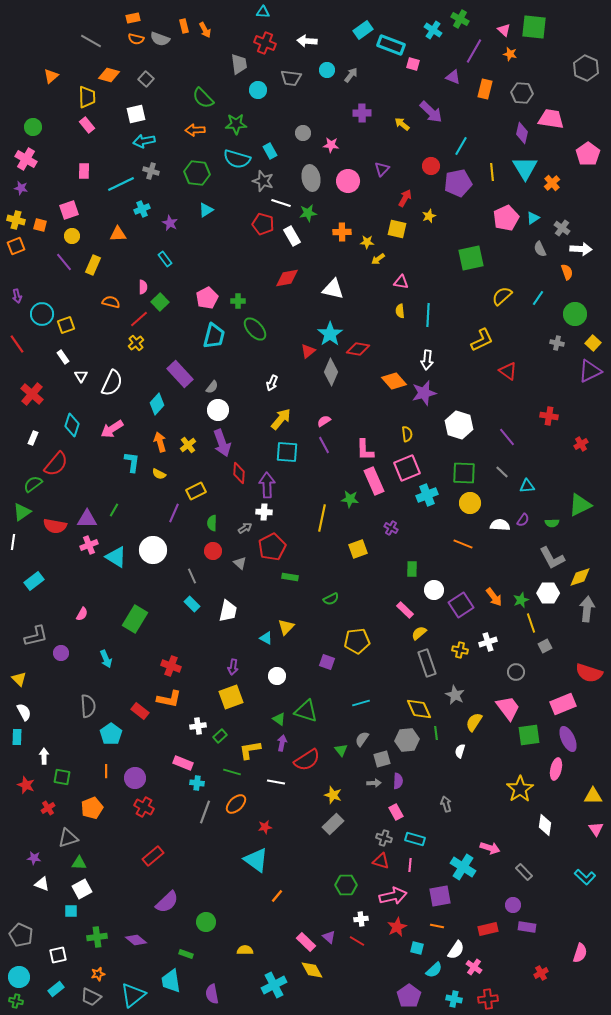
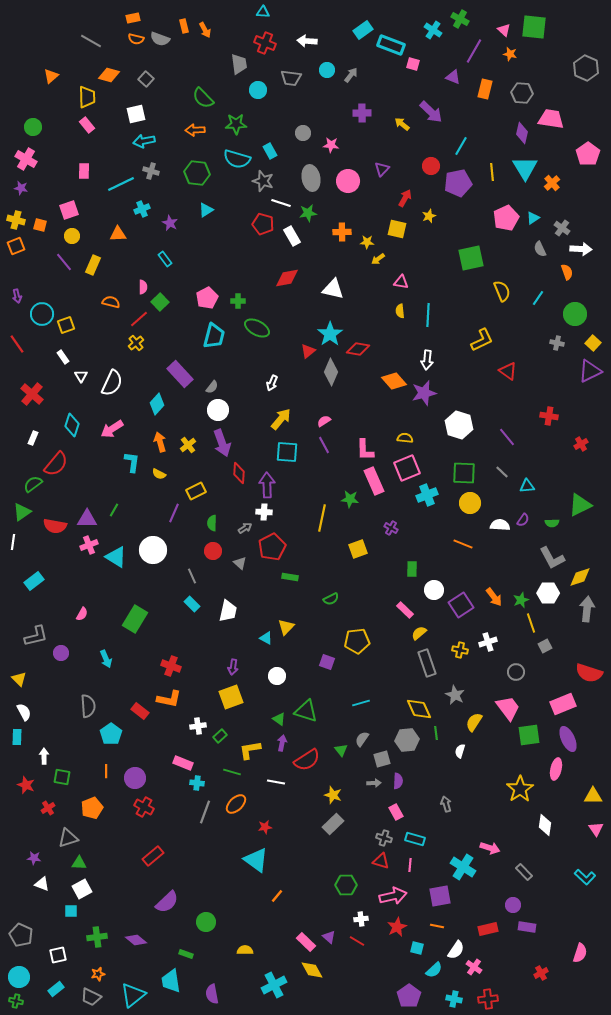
yellow semicircle at (502, 296): moved 5 px up; rotated 110 degrees clockwise
green ellipse at (255, 329): moved 2 px right, 1 px up; rotated 20 degrees counterclockwise
yellow semicircle at (407, 434): moved 2 px left, 4 px down; rotated 77 degrees counterclockwise
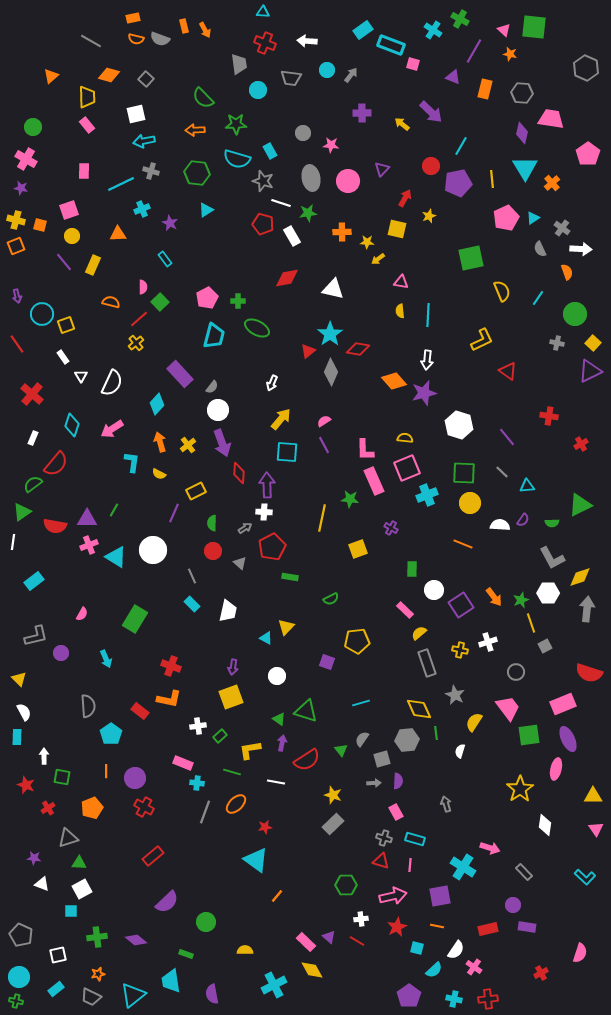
yellow line at (492, 172): moved 7 px down
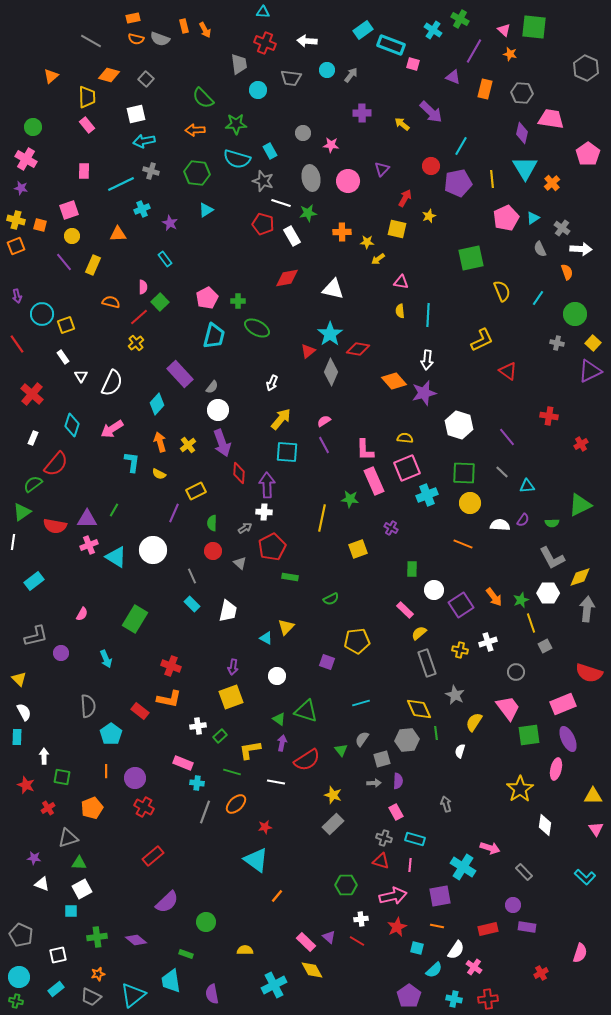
red line at (139, 319): moved 2 px up
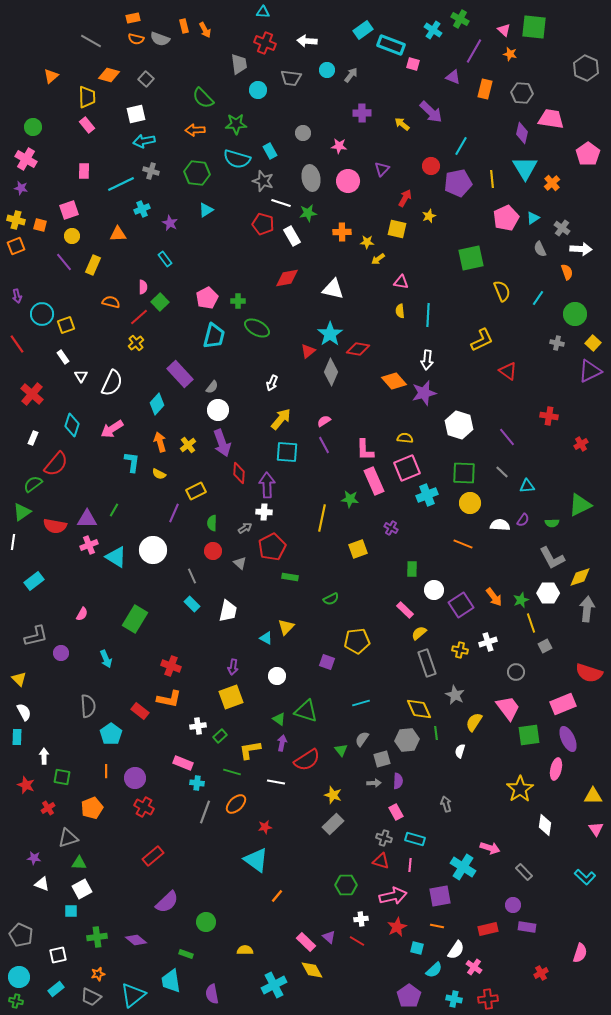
pink star at (331, 145): moved 8 px right, 1 px down
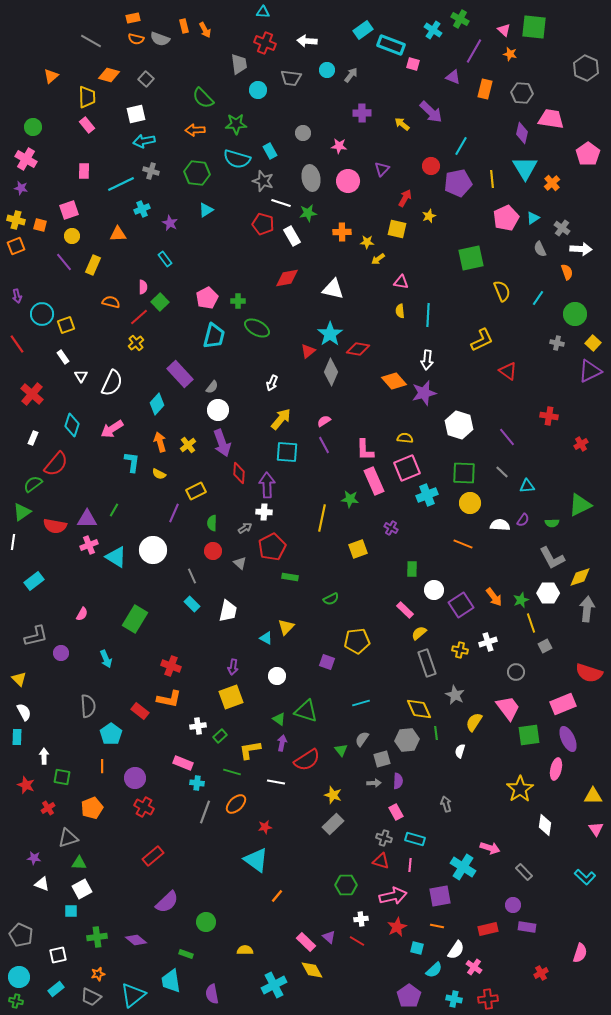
orange line at (106, 771): moved 4 px left, 5 px up
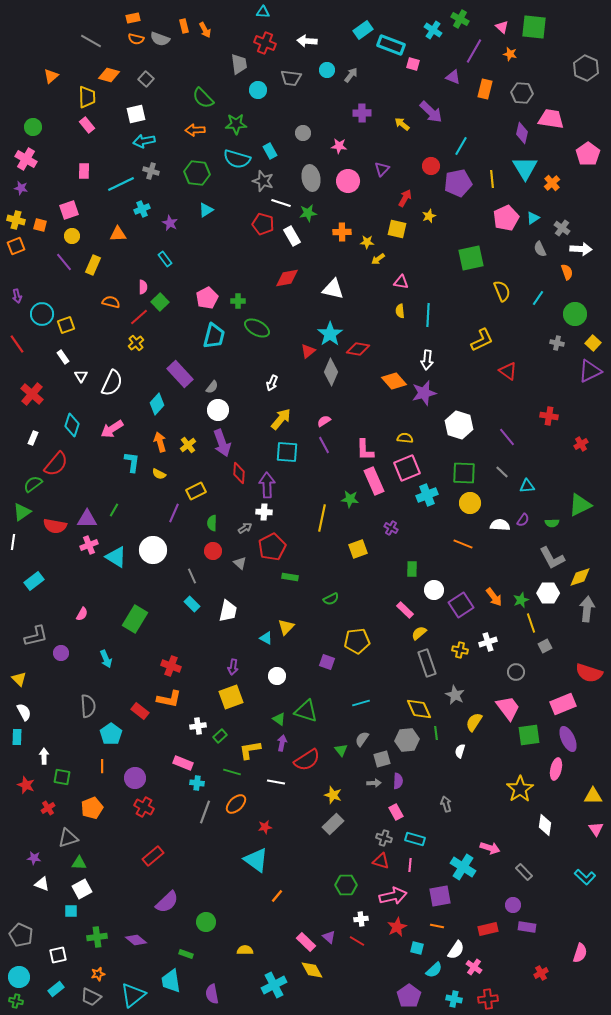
pink triangle at (504, 30): moved 2 px left, 3 px up
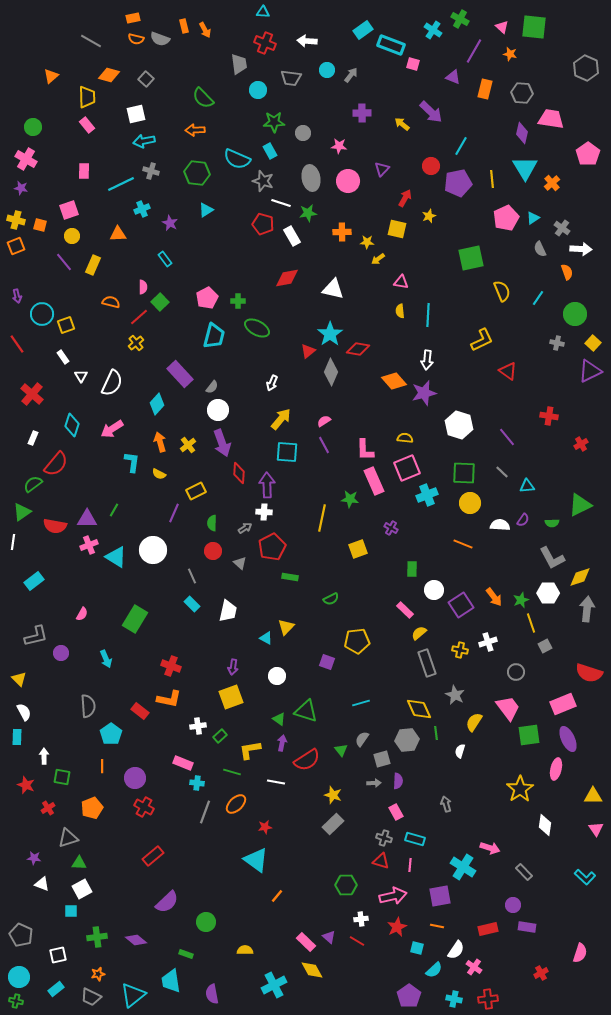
green star at (236, 124): moved 38 px right, 2 px up
cyan semicircle at (237, 159): rotated 8 degrees clockwise
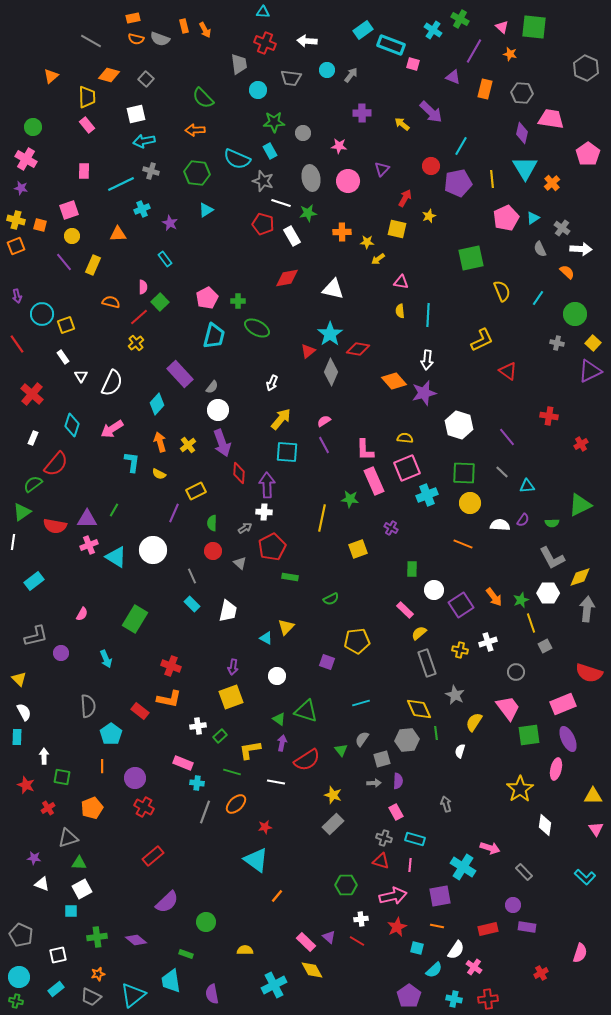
orange semicircle at (567, 272): rotated 28 degrees counterclockwise
